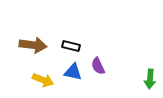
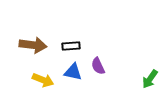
black rectangle: rotated 18 degrees counterclockwise
green arrow: rotated 30 degrees clockwise
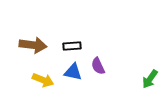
black rectangle: moved 1 px right
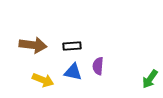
purple semicircle: rotated 30 degrees clockwise
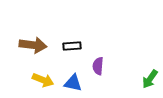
blue triangle: moved 11 px down
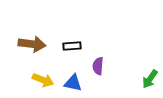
brown arrow: moved 1 px left, 1 px up
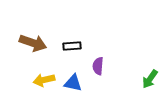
brown arrow: moved 1 px right, 1 px up; rotated 12 degrees clockwise
yellow arrow: moved 1 px right; rotated 145 degrees clockwise
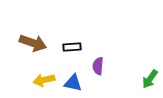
black rectangle: moved 1 px down
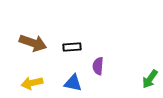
yellow arrow: moved 12 px left, 3 px down
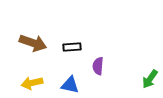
blue triangle: moved 3 px left, 2 px down
